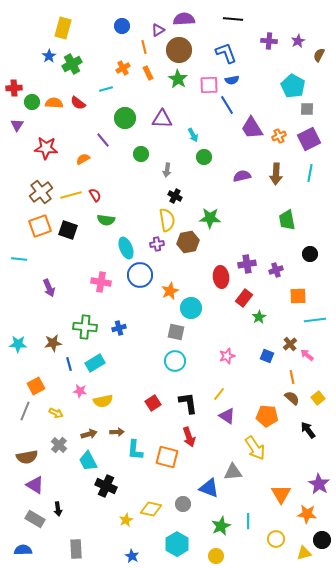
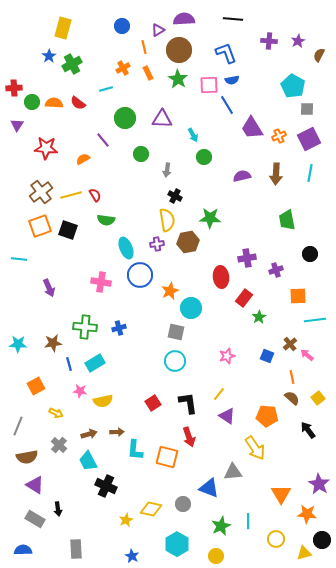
purple cross at (247, 264): moved 6 px up
gray line at (25, 411): moved 7 px left, 15 px down
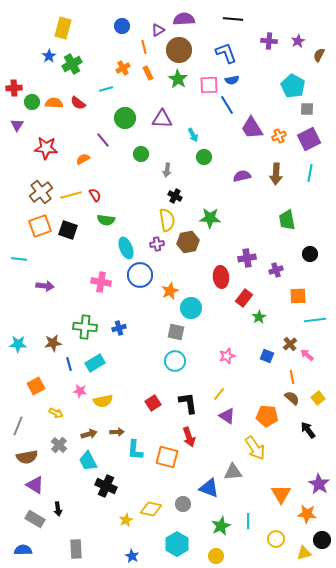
purple arrow at (49, 288): moved 4 px left, 2 px up; rotated 60 degrees counterclockwise
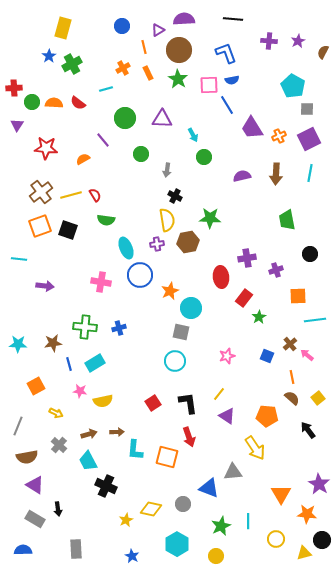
brown semicircle at (319, 55): moved 4 px right, 3 px up
gray square at (176, 332): moved 5 px right
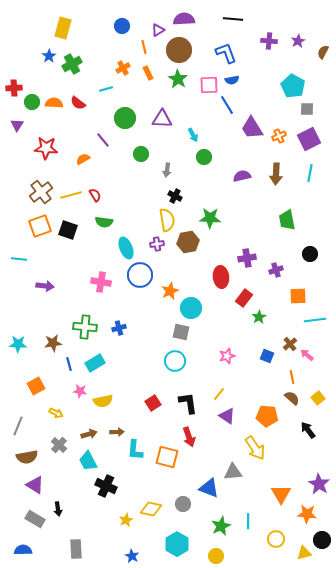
green semicircle at (106, 220): moved 2 px left, 2 px down
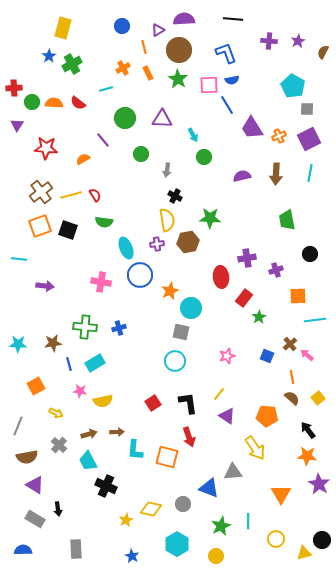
orange star at (307, 514): moved 58 px up
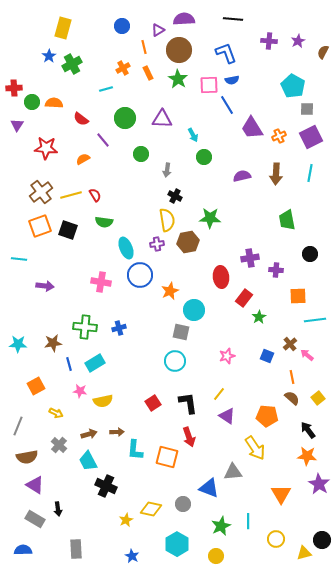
red semicircle at (78, 103): moved 3 px right, 16 px down
purple square at (309, 139): moved 2 px right, 2 px up
purple cross at (247, 258): moved 3 px right
purple cross at (276, 270): rotated 24 degrees clockwise
cyan circle at (191, 308): moved 3 px right, 2 px down
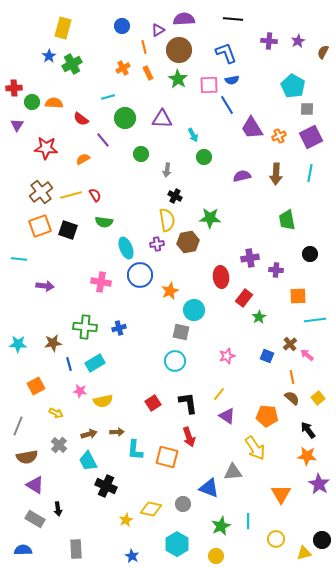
cyan line at (106, 89): moved 2 px right, 8 px down
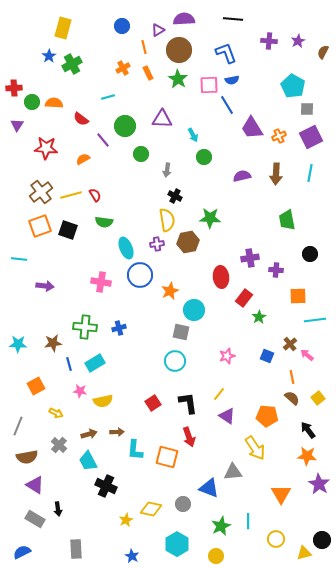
green circle at (125, 118): moved 8 px down
blue semicircle at (23, 550): moved 1 px left, 2 px down; rotated 24 degrees counterclockwise
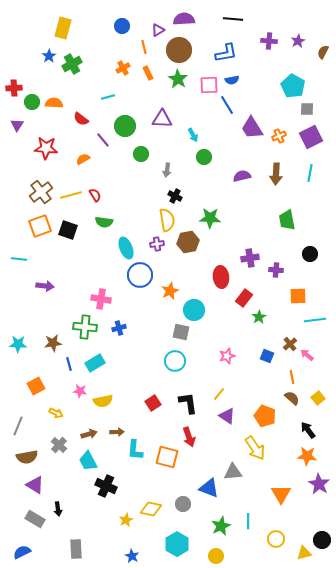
blue L-shape at (226, 53): rotated 100 degrees clockwise
pink cross at (101, 282): moved 17 px down
orange pentagon at (267, 416): moved 2 px left; rotated 15 degrees clockwise
